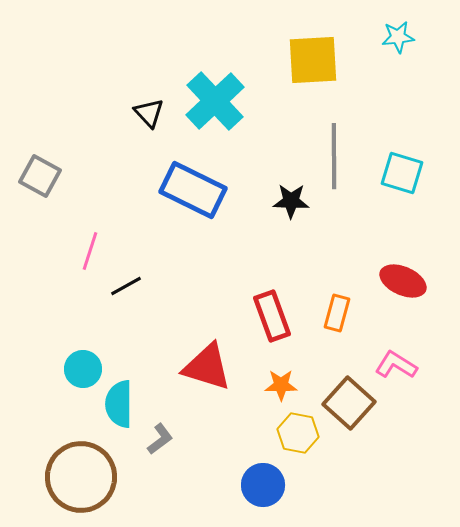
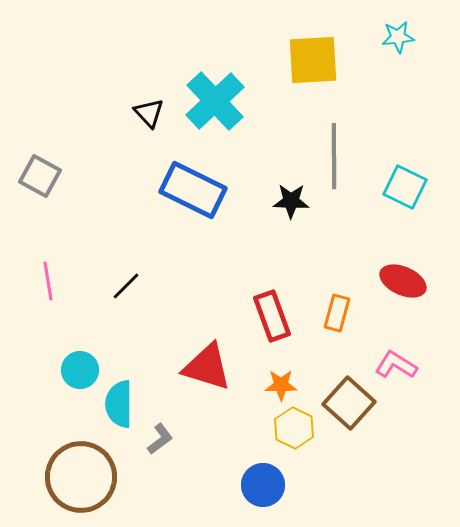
cyan square: moved 3 px right, 14 px down; rotated 9 degrees clockwise
pink line: moved 42 px left, 30 px down; rotated 27 degrees counterclockwise
black line: rotated 16 degrees counterclockwise
cyan circle: moved 3 px left, 1 px down
yellow hexagon: moved 4 px left, 5 px up; rotated 15 degrees clockwise
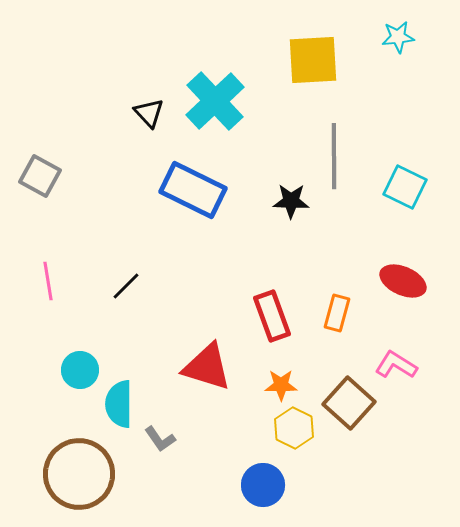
gray L-shape: rotated 92 degrees clockwise
brown circle: moved 2 px left, 3 px up
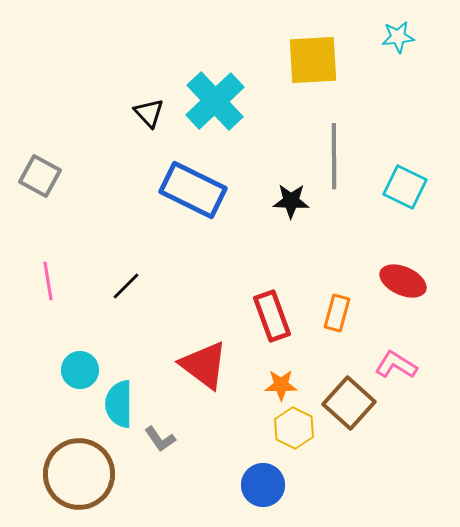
red triangle: moved 3 px left, 2 px up; rotated 20 degrees clockwise
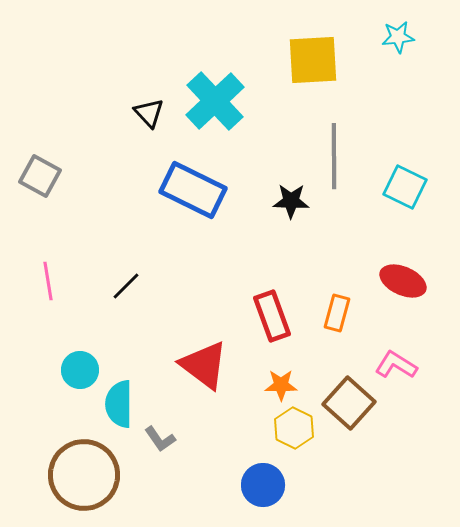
brown circle: moved 5 px right, 1 px down
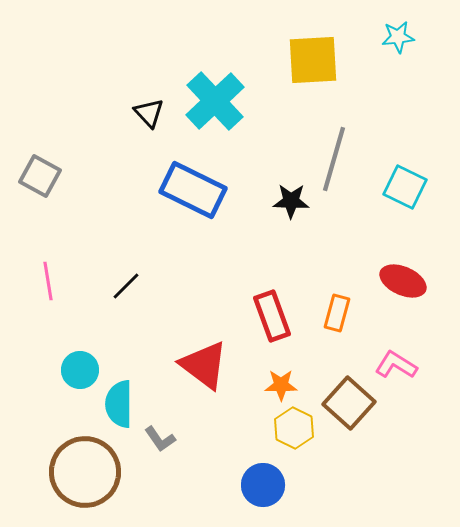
gray line: moved 3 px down; rotated 16 degrees clockwise
brown circle: moved 1 px right, 3 px up
